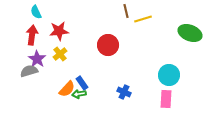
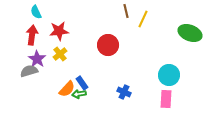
yellow line: rotated 48 degrees counterclockwise
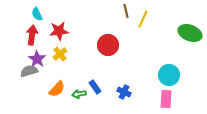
cyan semicircle: moved 1 px right, 2 px down
blue rectangle: moved 13 px right, 4 px down
orange semicircle: moved 10 px left
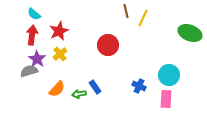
cyan semicircle: moved 3 px left; rotated 24 degrees counterclockwise
yellow line: moved 1 px up
red star: rotated 18 degrees counterclockwise
blue cross: moved 15 px right, 6 px up
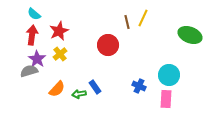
brown line: moved 1 px right, 11 px down
green ellipse: moved 2 px down
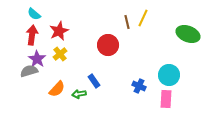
green ellipse: moved 2 px left, 1 px up
blue rectangle: moved 1 px left, 6 px up
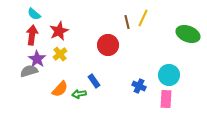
orange semicircle: moved 3 px right
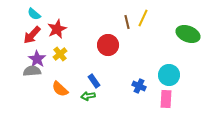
red star: moved 2 px left, 2 px up
red arrow: rotated 144 degrees counterclockwise
gray semicircle: moved 3 px right; rotated 12 degrees clockwise
orange semicircle: rotated 90 degrees clockwise
green arrow: moved 9 px right, 2 px down
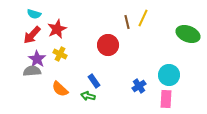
cyan semicircle: rotated 24 degrees counterclockwise
yellow cross: rotated 24 degrees counterclockwise
blue cross: rotated 32 degrees clockwise
green arrow: rotated 24 degrees clockwise
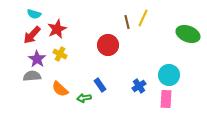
gray semicircle: moved 5 px down
blue rectangle: moved 6 px right, 4 px down
green arrow: moved 4 px left, 2 px down; rotated 24 degrees counterclockwise
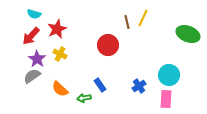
red arrow: moved 1 px left, 1 px down
gray semicircle: rotated 30 degrees counterclockwise
